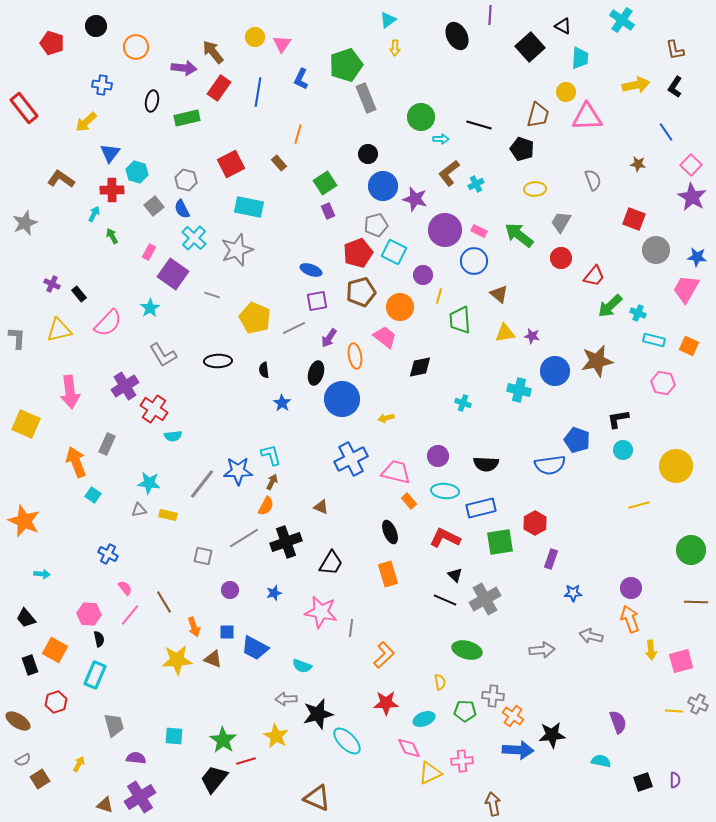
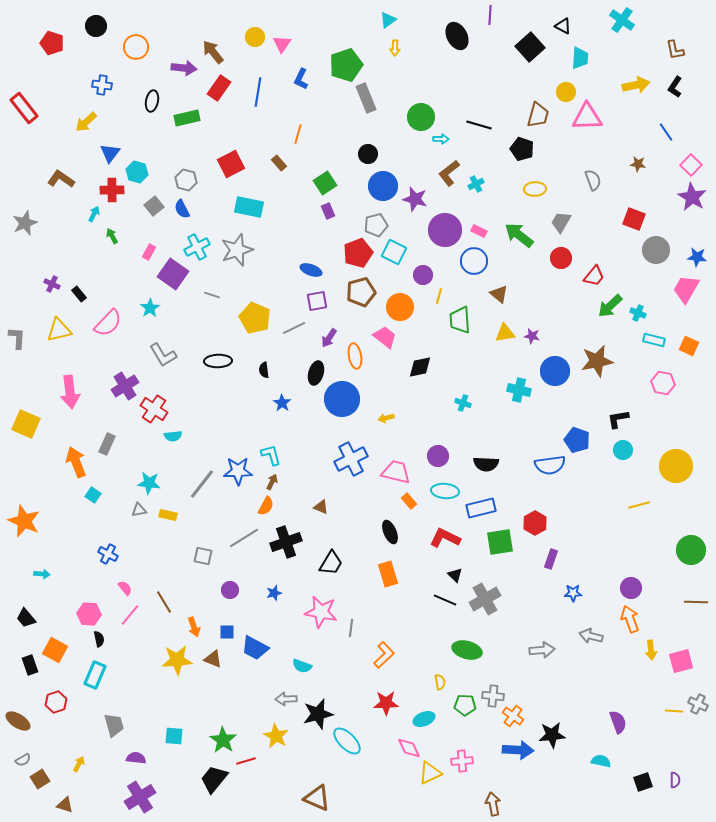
cyan cross at (194, 238): moved 3 px right, 9 px down; rotated 20 degrees clockwise
green pentagon at (465, 711): moved 6 px up
brown triangle at (105, 805): moved 40 px left
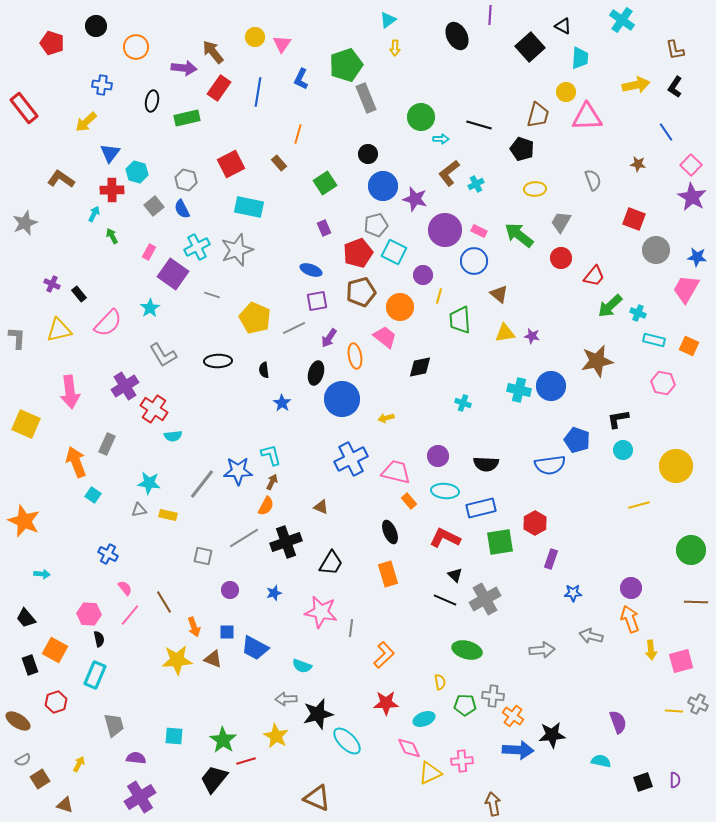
purple rectangle at (328, 211): moved 4 px left, 17 px down
blue circle at (555, 371): moved 4 px left, 15 px down
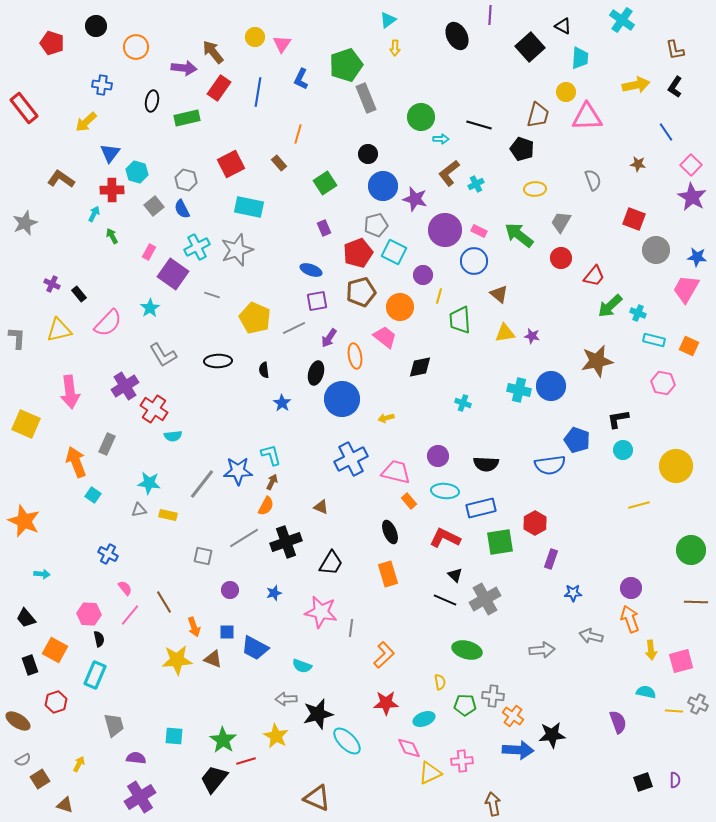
cyan semicircle at (601, 761): moved 45 px right, 69 px up
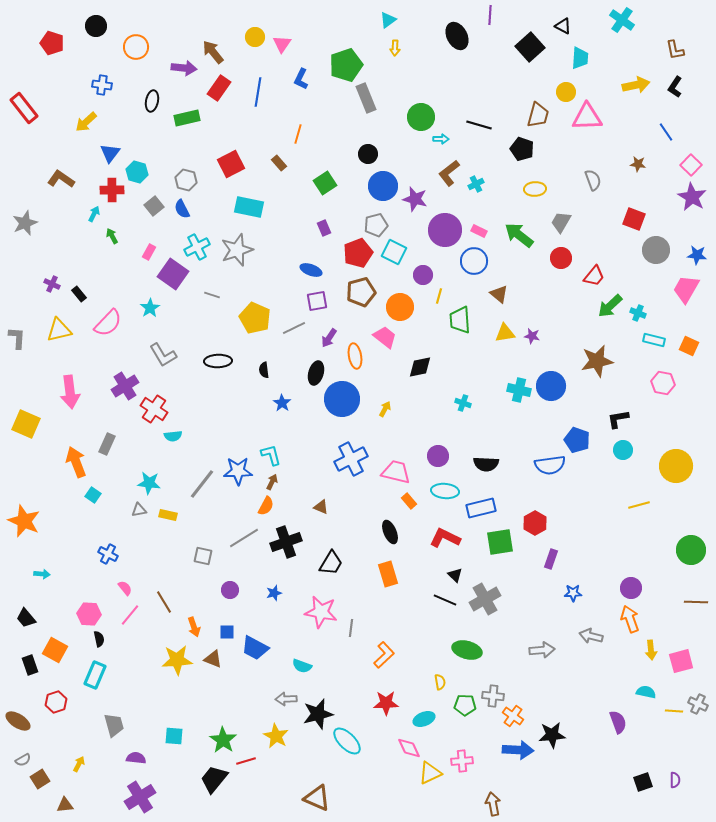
blue star at (697, 257): moved 2 px up
yellow arrow at (386, 418): moved 1 px left, 9 px up; rotated 133 degrees clockwise
brown triangle at (65, 805): rotated 24 degrees counterclockwise
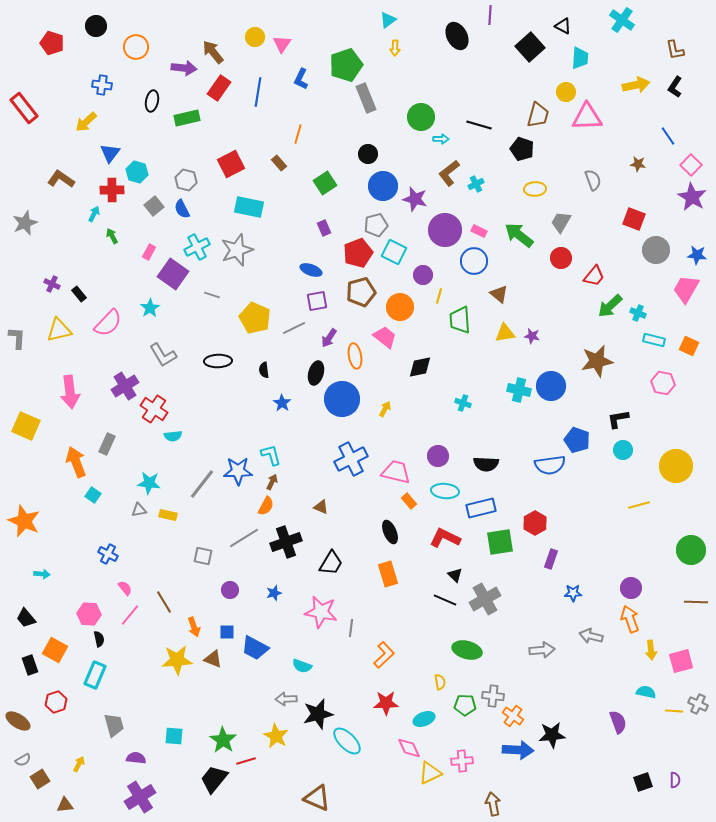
blue line at (666, 132): moved 2 px right, 4 px down
yellow square at (26, 424): moved 2 px down
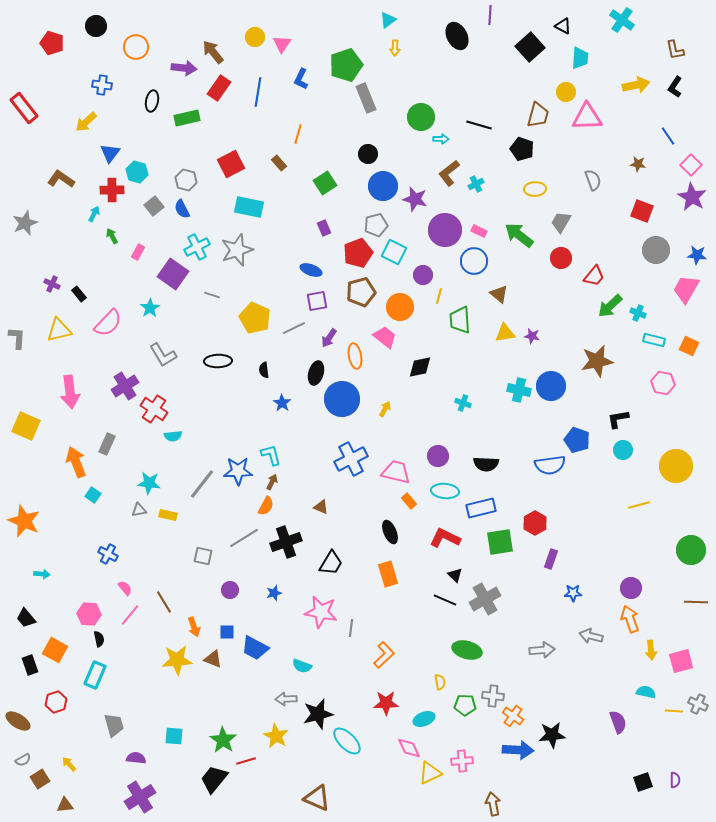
red square at (634, 219): moved 8 px right, 8 px up
pink rectangle at (149, 252): moved 11 px left
yellow arrow at (79, 764): moved 10 px left; rotated 70 degrees counterclockwise
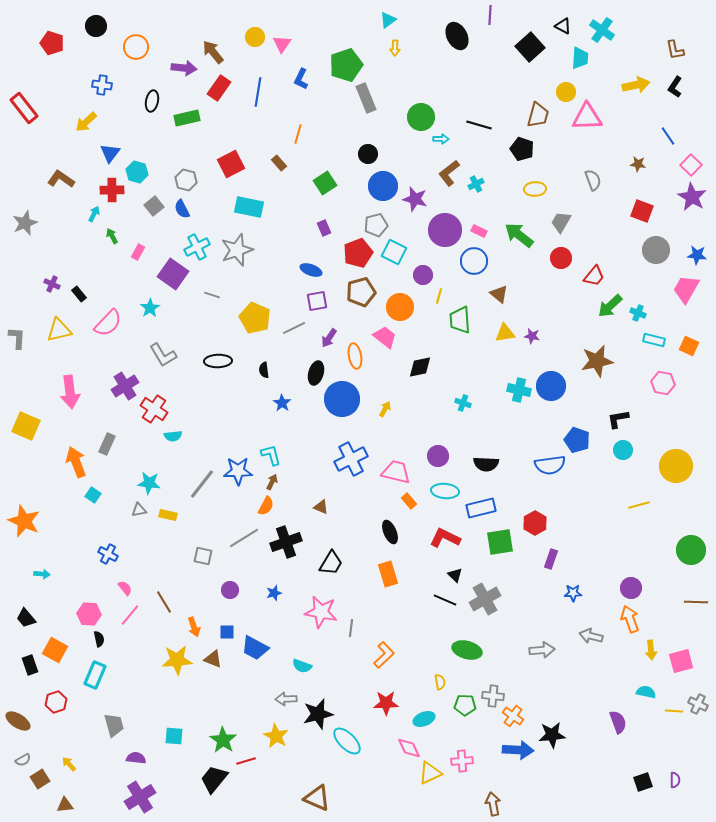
cyan cross at (622, 20): moved 20 px left, 10 px down
